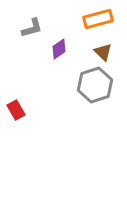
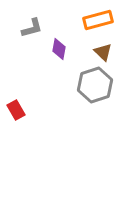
orange rectangle: moved 1 px down
purple diamond: rotated 45 degrees counterclockwise
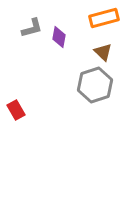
orange rectangle: moved 6 px right, 2 px up
purple diamond: moved 12 px up
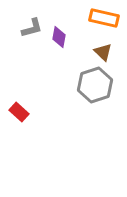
orange rectangle: rotated 28 degrees clockwise
red rectangle: moved 3 px right, 2 px down; rotated 18 degrees counterclockwise
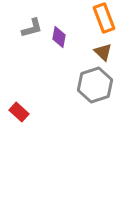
orange rectangle: rotated 56 degrees clockwise
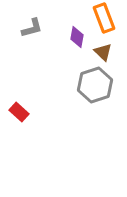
purple diamond: moved 18 px right
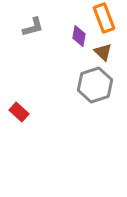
gray L-shape: moved 1 px right, 1 px up
purple diamond: moved 2 px right, 1 px up
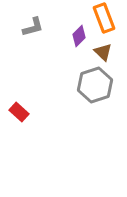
purple diamond: rotated 35 degrees clockwise
